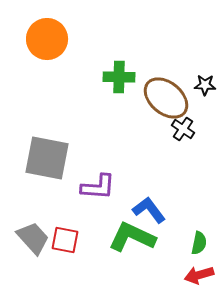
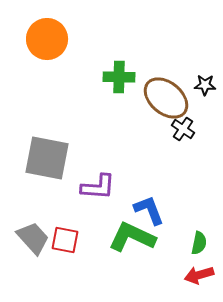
blue L-shape: rotated 16 degrees clockwise
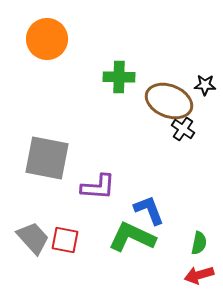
brown ellipse: moved 3 px right, 3 px down; rotated 18 degrees counterclockwise
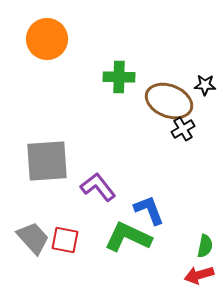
black cross: rotated 25 degrees clockwise
gray square: moved 3 px down; rotated 15 degrees counterclockwise
purple L-shape: rotated 132 degrees counterclockwise
green L-shape: moved 4 px left
green semicircle: moved 6 px right, 3 px down
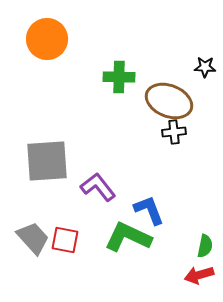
black star: moved 18 px up
black cross: moved 9 px left, 3 px down; rotated 25 degrees clockwise
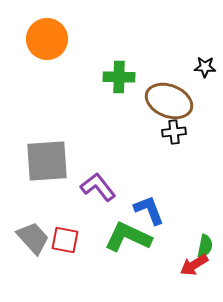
red arrow: moved 5 px left, 10 px up; rotated 16 degrees counterclockwise
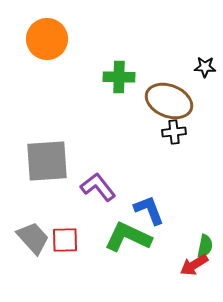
red square: rotated 12 degrees counterclockwise
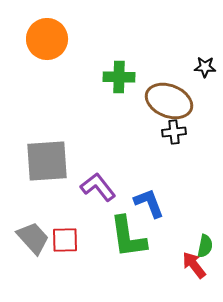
blue L-shape: moved 7 px up
green L-shape: rotated 123 degrees counterclockwise
red arrow: rotated 84 degrees clockwise
